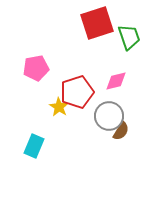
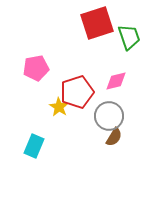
brown semicircle: moved 7 px left, 6 px down
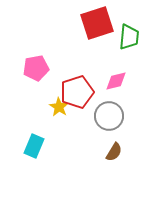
green trapezoid: rotated 24 degrees clockwise
brown semicircle: moved 15 px down
